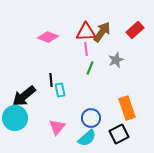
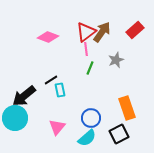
red triangle: rotated 35 degrees counterclockwise
black line: rotated 64 degrees clockwise
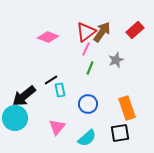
pink line: rotated 32 degrees clockwise
blue circle: moved 3 px left, 14 px up
black square: moved 1 px right, 1 px up; rotated 18 degrees clockwise
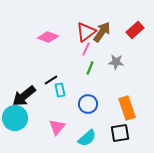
gray star: moved 2 px down; rotated 28 degrees clockwise
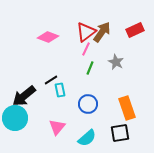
red rectangle: rotated 18 degrees clockwise
gray star: rotated 21 degrees clockwise
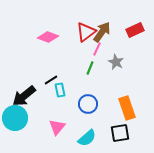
pink line: moved 11 px right
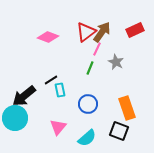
pink triangle: moved 1 px right
black square: moved 1 px left, 2 px up; rotated 30 degrees clockwise
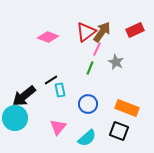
orange rectangle: rotated 50 degrees counterclockwise
